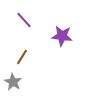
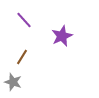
purple star: rotated 30 degrees counterclockwise
gray star: rotated 12 degrees counterclockwise
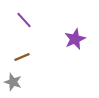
purple star: moved 13 px right, 3 px down
brown line: rotated 35 degrees clockwise
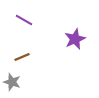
purple line: rotated 18 degrees counterclockwise
gray star: moved 1 px left
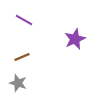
gray star: moved 6 px right, 1 px down
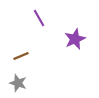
purple line: moved 15 px right, 2 px up; rotated 30 degrees clockwise
brown line: moved 1 px left, 1 px up
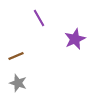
brown line: moved 5 px left
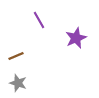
purple line: moved 2 px down
purple star: moved 1 px right, 1 px up
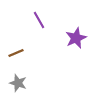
brown line: moved 3 px up
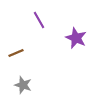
purple star: rotated 25 degrees counterclockwise
gray star: moved 5 px right, 2 px down
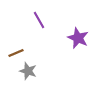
purple star: moved 2 px right
gray star: moved 5 px right, 14 px up
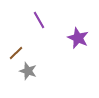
brown line: rotated 21 degrees counterclockwise
